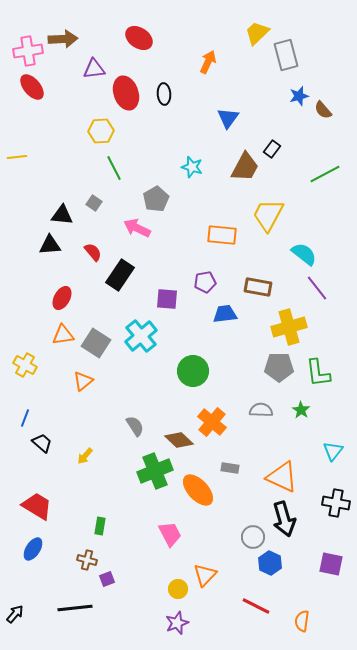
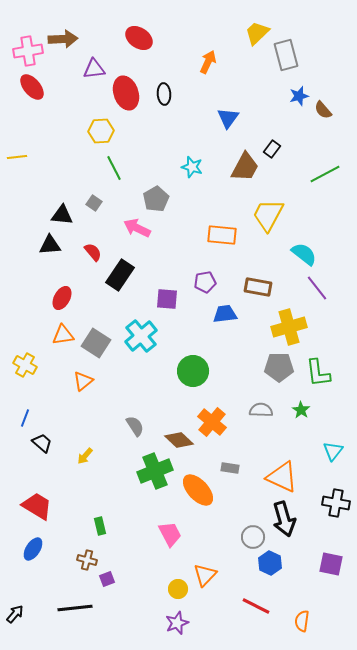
green rectangle at (100, 526): rotated 24 degrees counterclockwise
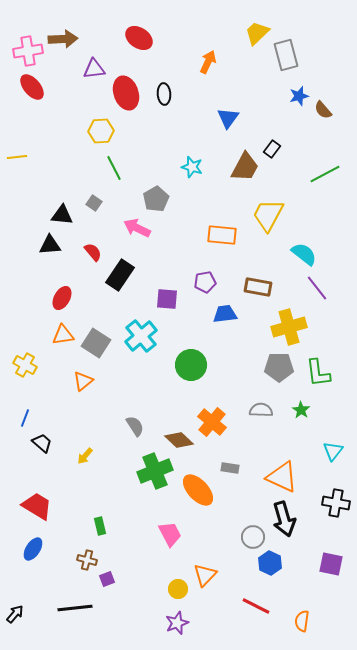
green circle at (193, 371): moved 2 px left, 6 px up
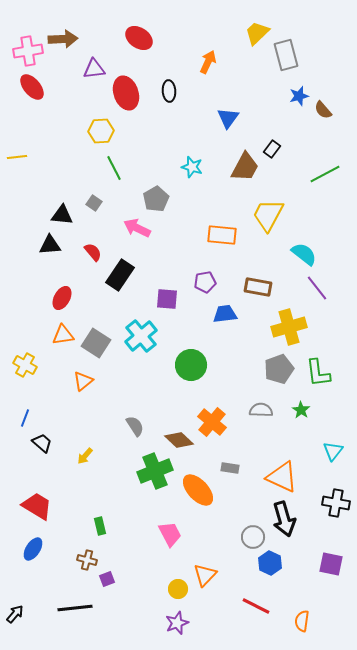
black ellipse at (164, 94): moved 5 px right, 3 px up
gray pentagon at (279, 367): moved 2 px down; rotated 20 degrees counterclockwise
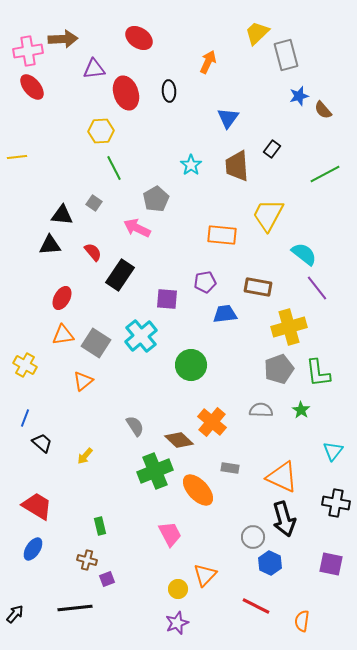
cyan star at (192, 167): moved 1 px left, 2 px up; rotated 20 degrees clockwise
brown trapezoid at (245, 167): moved 8 px left, 1 px up; rotated 148 degrees clockwise
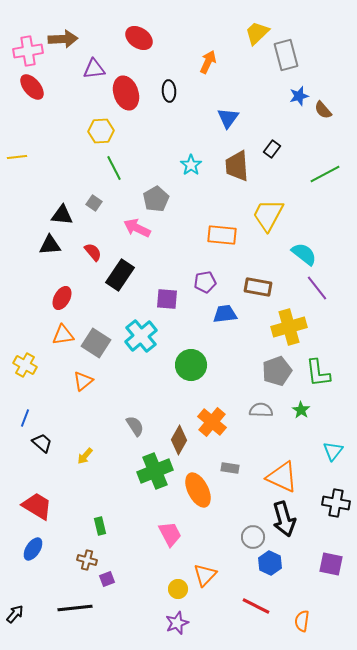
gray pentagon at (279, 369): moved 2 px left, 2 px down
brown diamond at (179, 440): rotated 76 degrees clockwise
orange ellipse at (198, 490): rotated 16 degrees clockwise
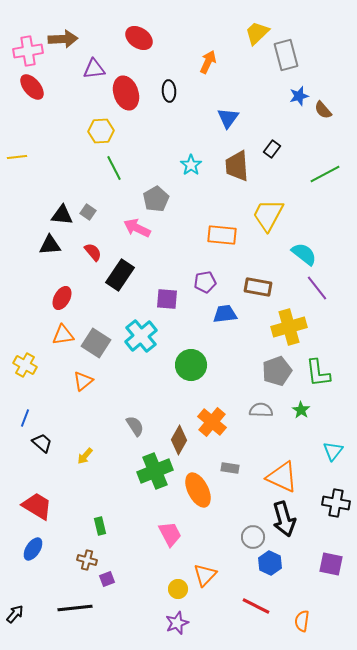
gray square at (94, 203): moved 6 px left, 9 px down
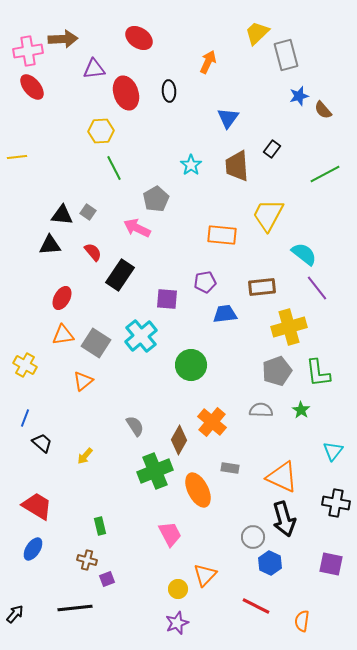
brown rectangle at (258, 287): moved 4 px right; rotated 16 degrees counterclockwise
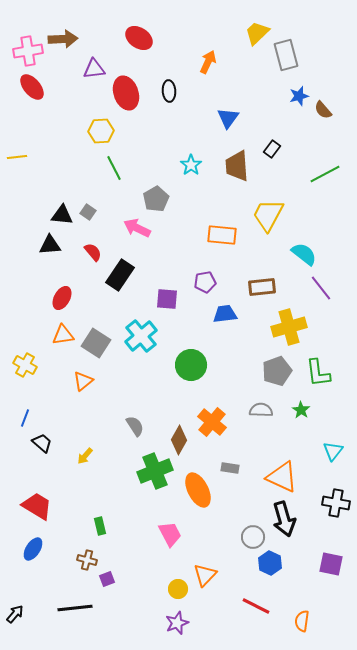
purple line at (317, 288): moved 4 px right
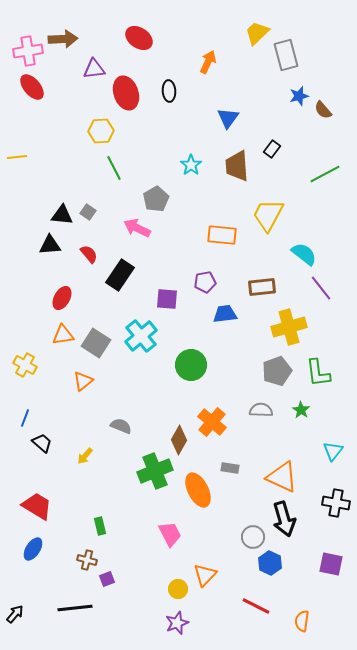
red semicircle at (93, 252): moved 4 px left, 2 px down
gray semicircle at (135, 426): moved 14 px left; rotated 35 degrees counterclockwise
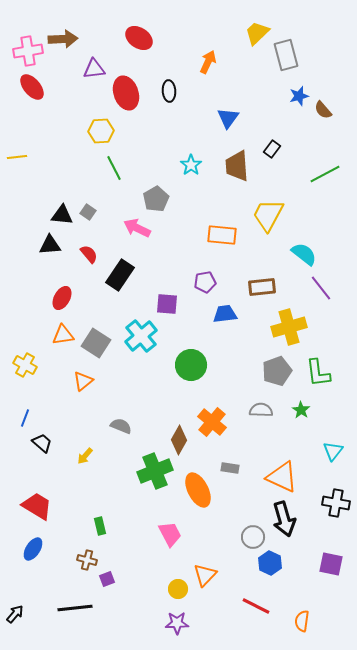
purple square at (167, 299): moved 5 px down
purple star at (177, 623): rotated 20 degrees clockwise
